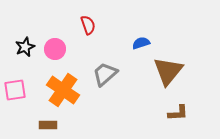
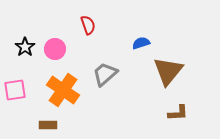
black star: rotated 12 degrees counterclockwise
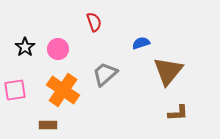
red semicircle: moved 6 px right, 3 px up
pink circle: moved 3 px right
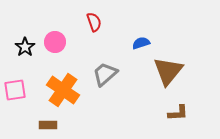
pink circle: moved 3 px left, 7 px up
